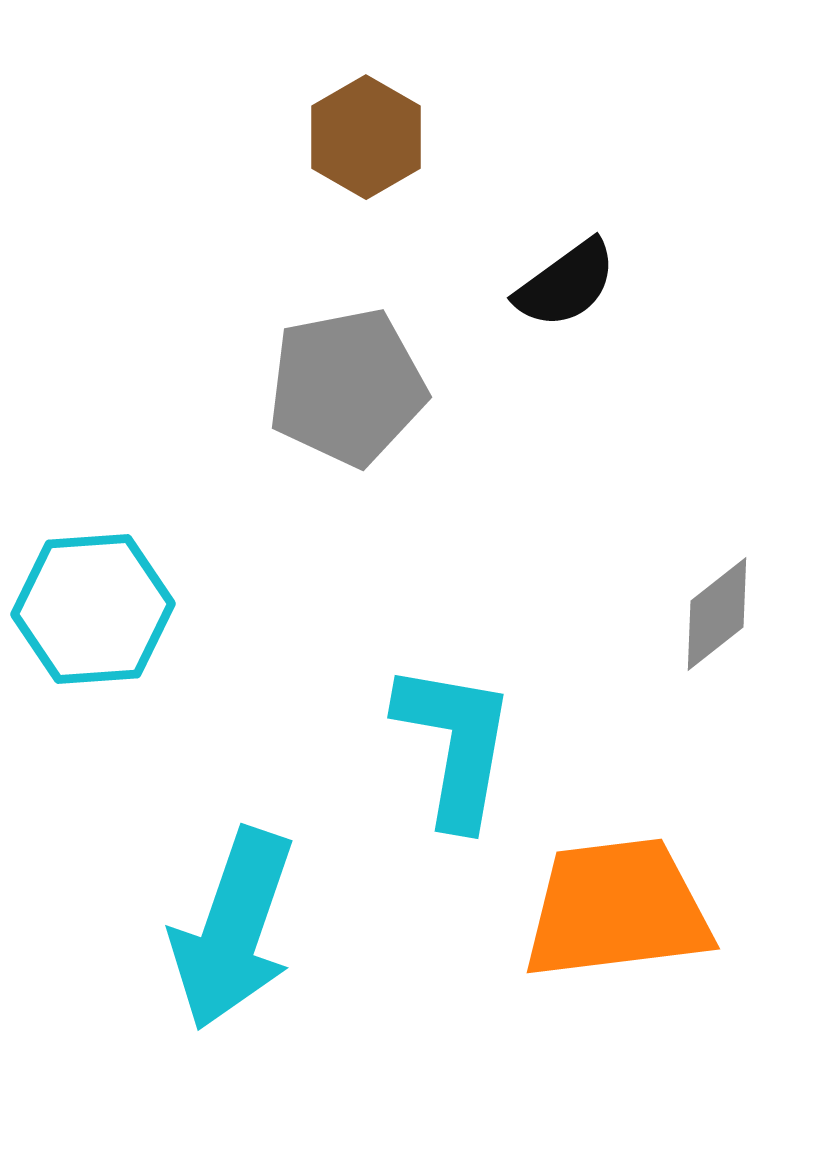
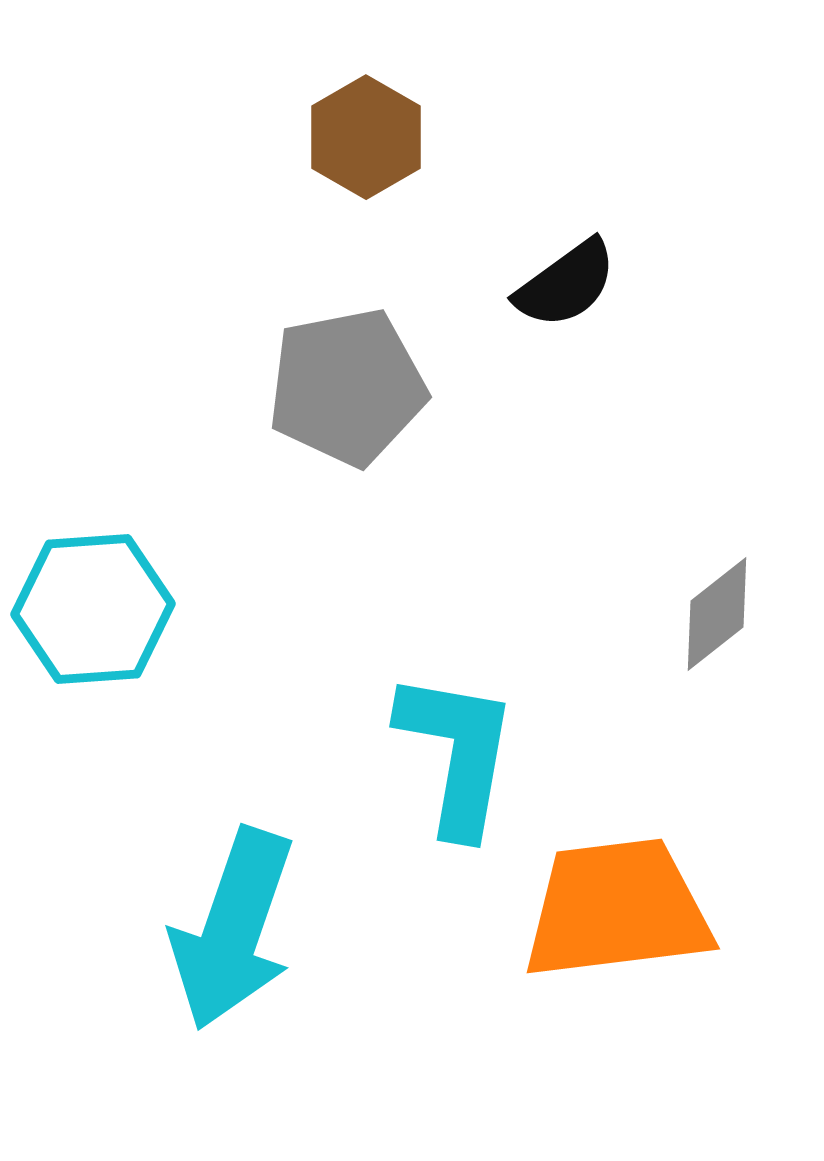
cyan L-shape: moved 2 px right, 9 px down
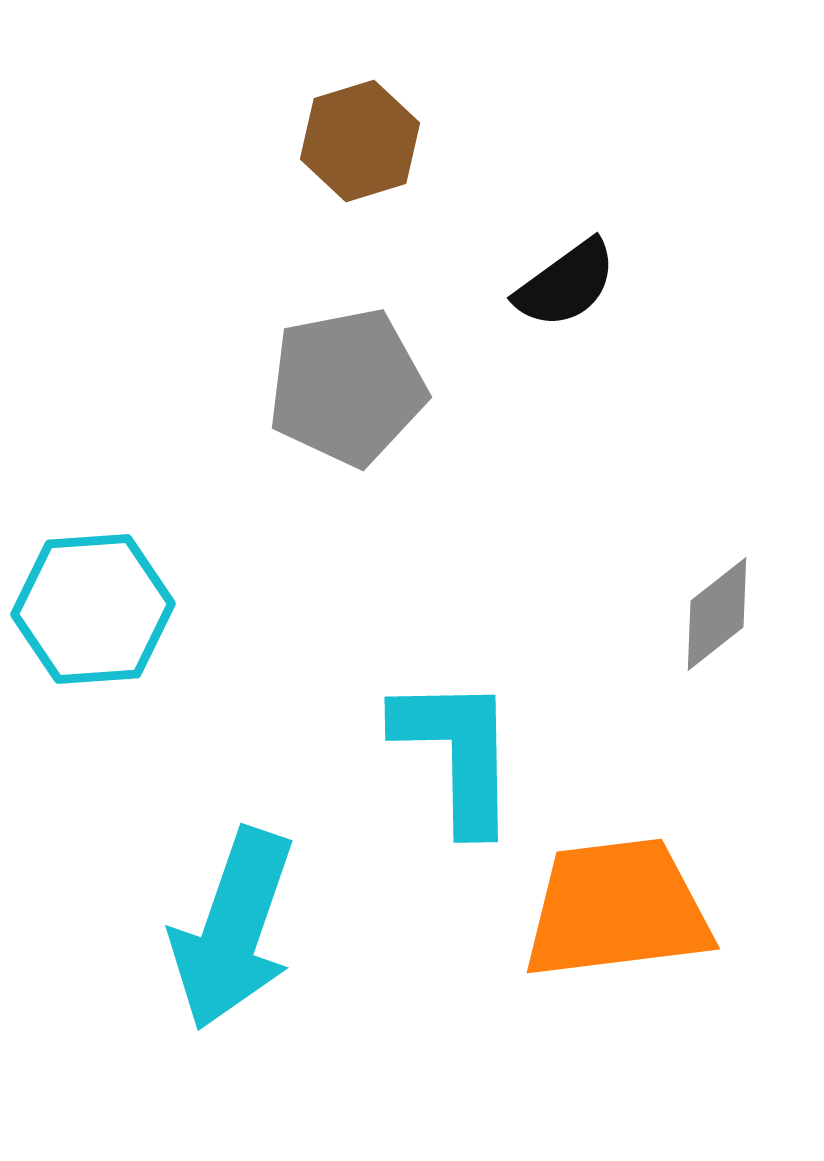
brown hexagon: moved 6 px left, 4 px down; rotated 13 degrees clockwise
cyan L-shape: rotated 11 degrees counterclockwise
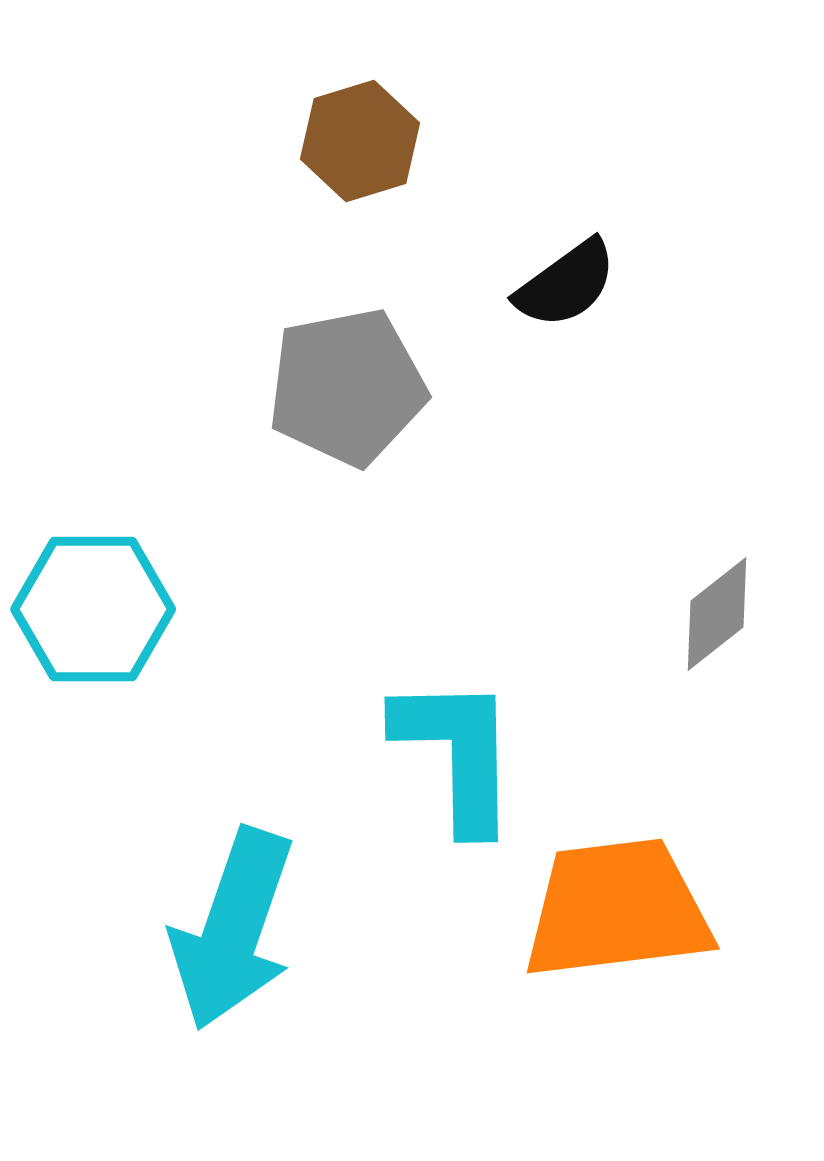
cyan hexagon: rotated 4 degrees clockwise
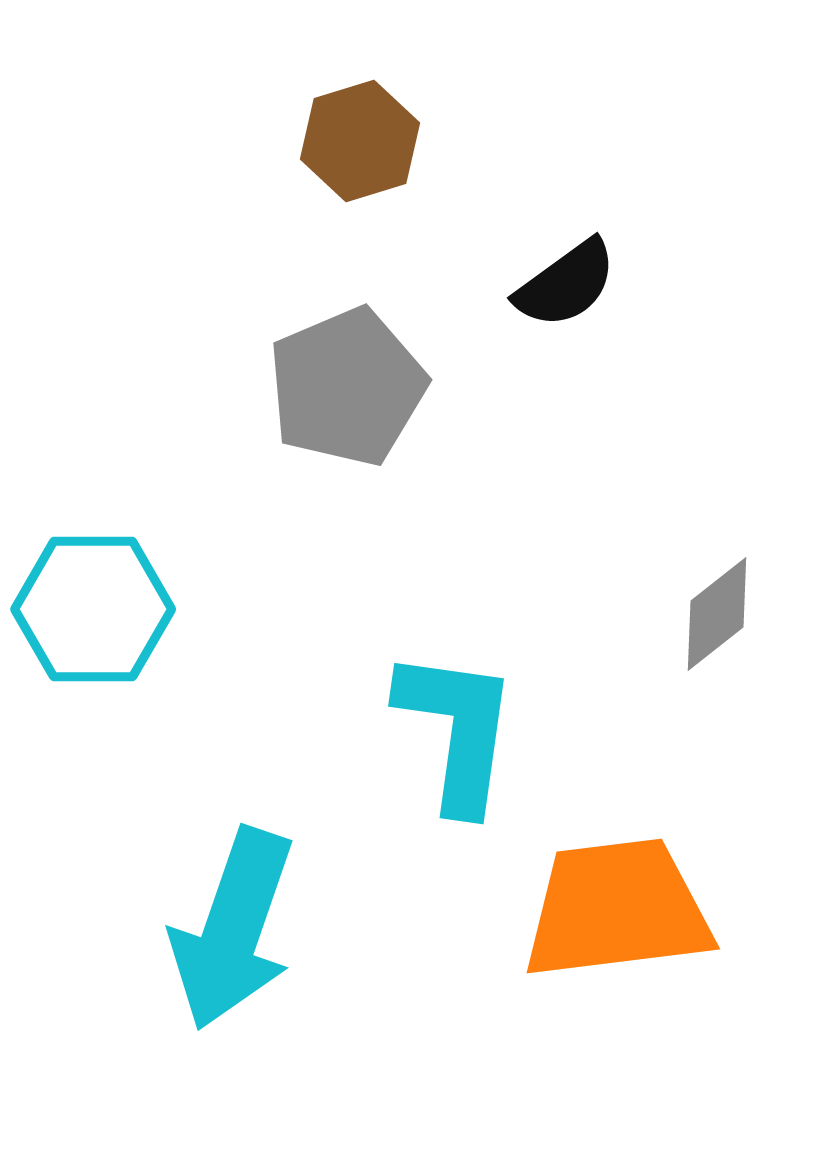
gray pentagon: rotated 12 degrees counterclockwise
cyan L-shape: moved 23 px up; rotated 9 degrees clockwise
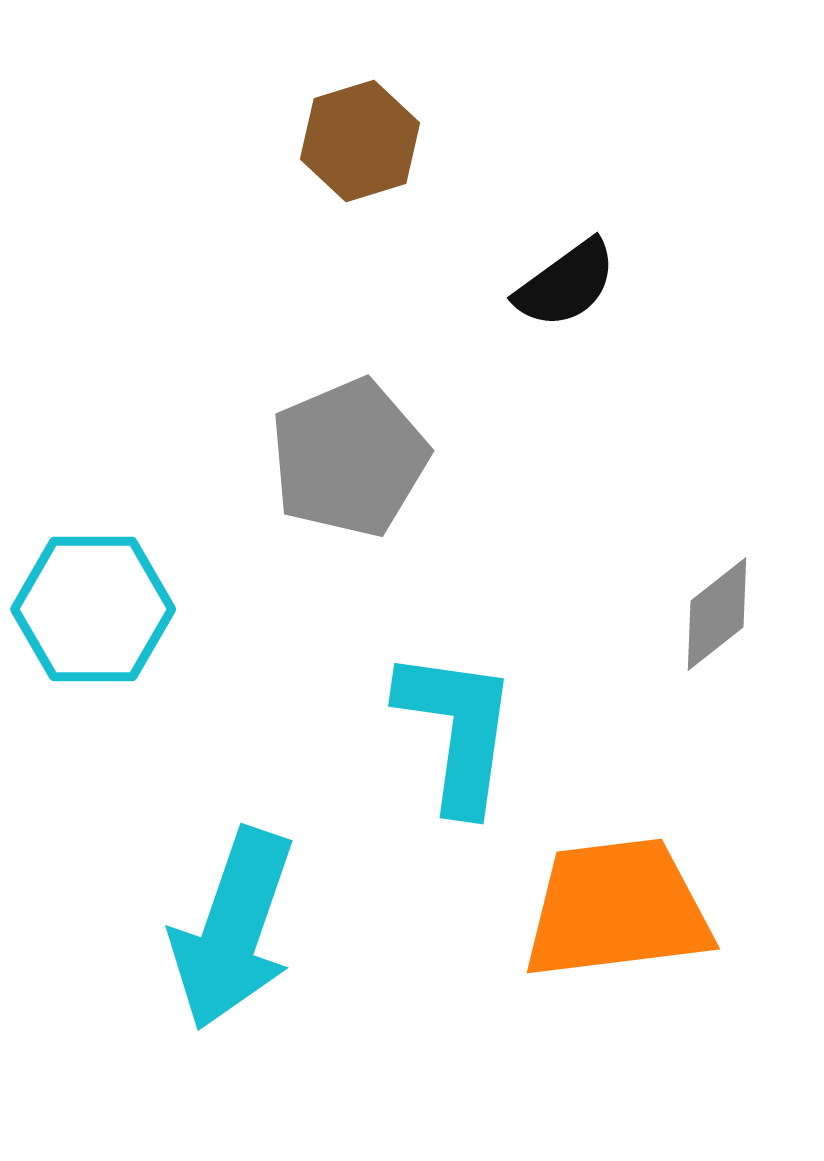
gray pentagon: moved 2 px right, 71 px down
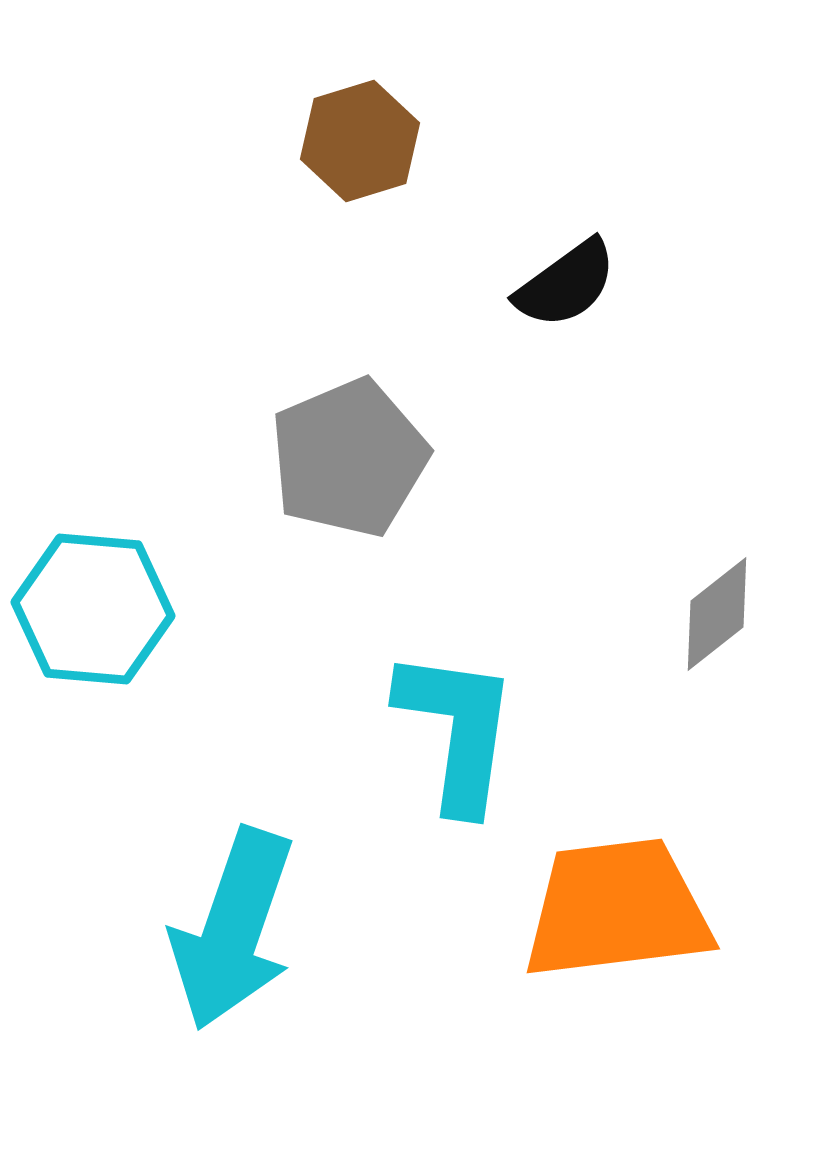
cyan hexagon: rotated 5 degrees clockwise
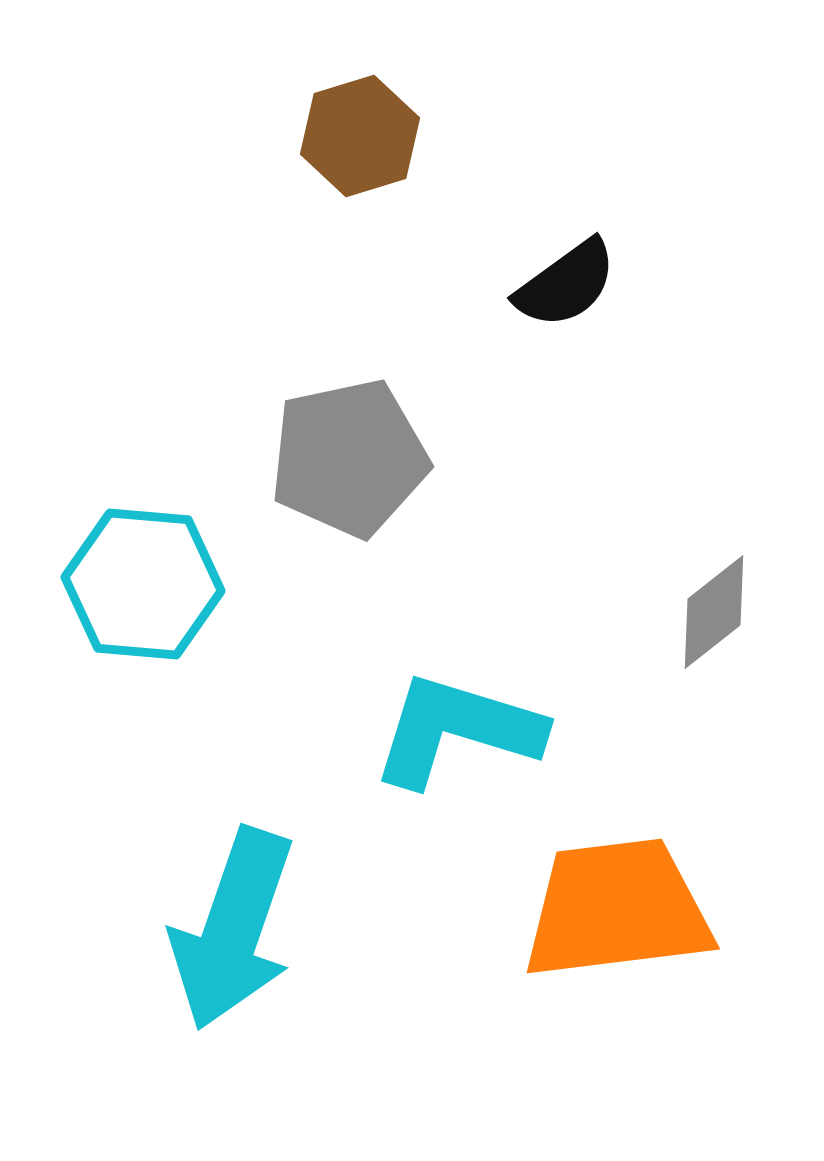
brown hexagon: moved 5 px up
gray pentagon: rotated 11 degrees clockwise
cyan hexagon: moved 50 px right, 25 px up
gray diamond: moved 3 px left, 2 px up
cyan L-shape: rotated 81 degrees counterclockwise
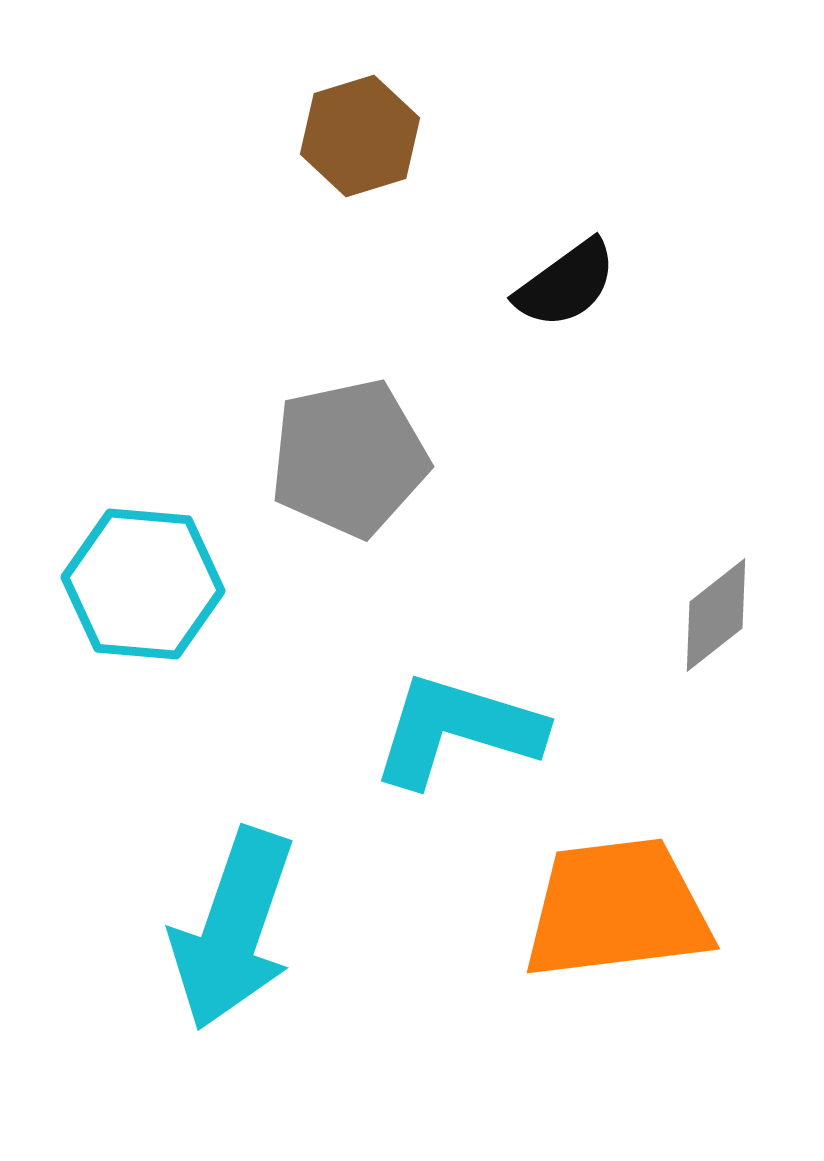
gray diamond: moved 2 px right, 3 px down
